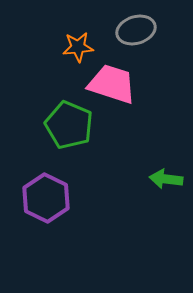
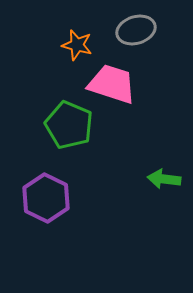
orange star: moved 1 px left, 2 px up; rotated 20 degrees clockwise
green arrow: moved 2 px left
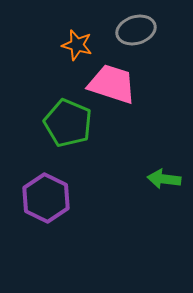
green pentagon: moved 1 px left, 2 px up
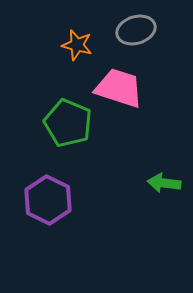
pink trapezoid: moved 7 px right, 4 px down
green arrow: moved 4 px down
purple hexagon: moved 2 px right, 2 px down
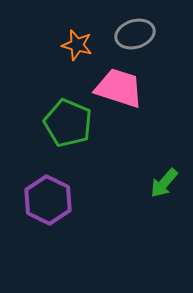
gray ellipse: moved 1 px left, 4 px down
green arrow: rotated 56 degrees counterclockwise
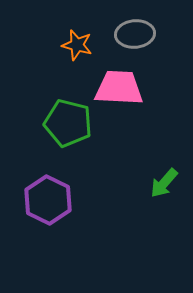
gray ellipse: rotated 12 degrees clockwise
pink trapezoid: rotated 15 degrees counterclockwise
green pentagon: rotated 9 degrees counterclockwise
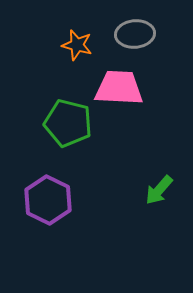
green arrow: moved 5 px left, 7 px down
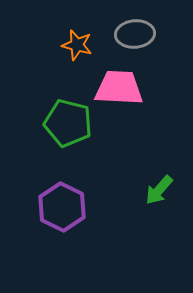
purple hexagon: moved 14 px right, 7 px down
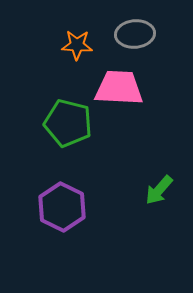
orange star: rotated 12 degrees counterclockwise
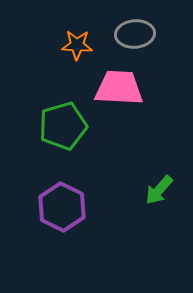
green pentagon: moved 5 px left, 3 px down; rotated 30 degrees counterclockwise
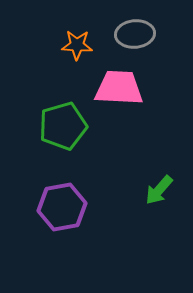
purple hexagon: rotated 24 degrees clockwise
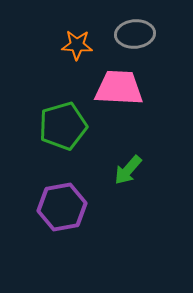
green arrow: moved 31 px left, 20 px up
